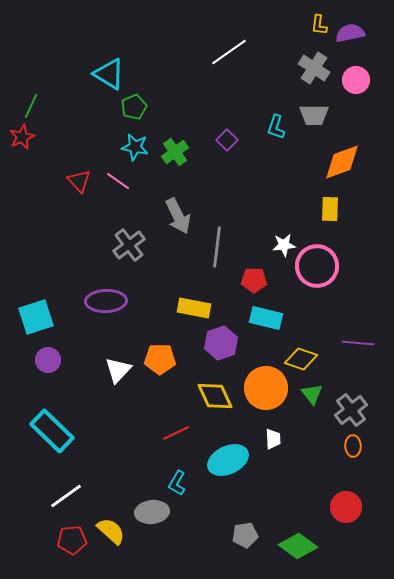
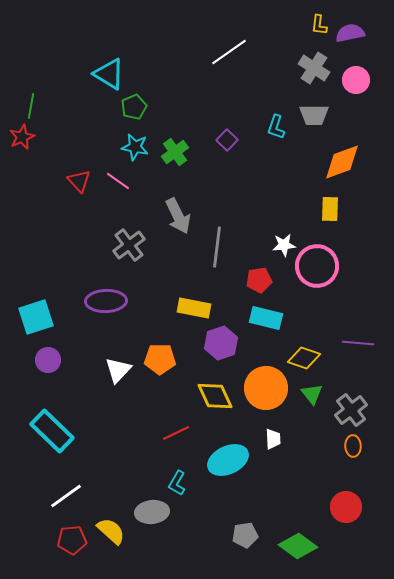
green line at (31, 106): rotated 15 degrees counterclockwise
red pentagon at (254, 280): moved 5 px right; rotated 10 degrees counterclockwise
yellow diamond at (301, 359): moved 3 px right, 1 px up
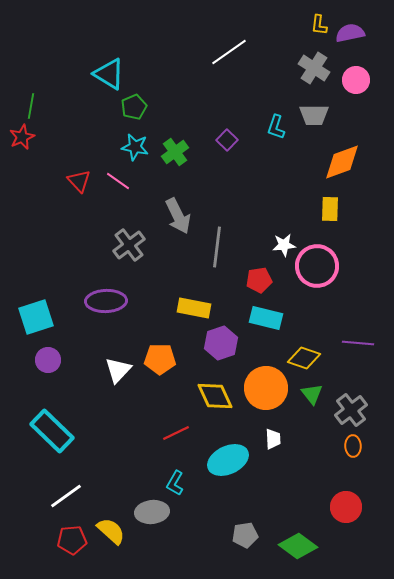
cyan L-shape at (177, 483): moved 2 px left
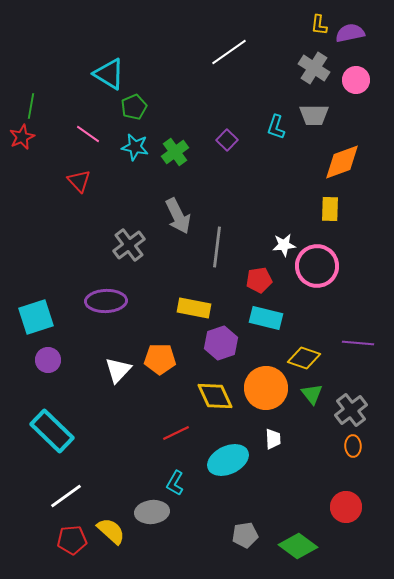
pink line at (118, 181): moved 30 px left, 47 px up
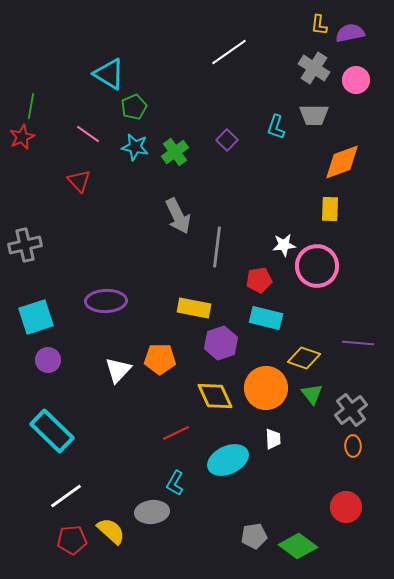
gray cross at (129, 245): moved 104 px left; rotated 24 degrees clockwise
gray pentagon at (245, 535): moved 9 px right, 1 px down
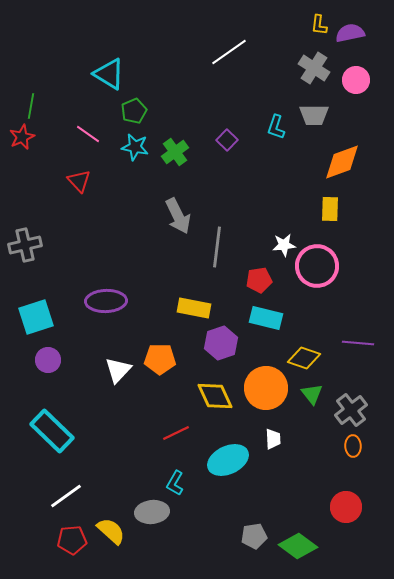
green pentagon at (134, 107): moved 4 px down
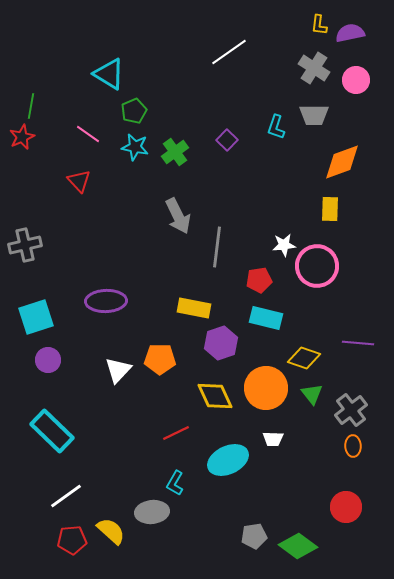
white trapezoid at (273, 439): rotated 95 degrees clockwise
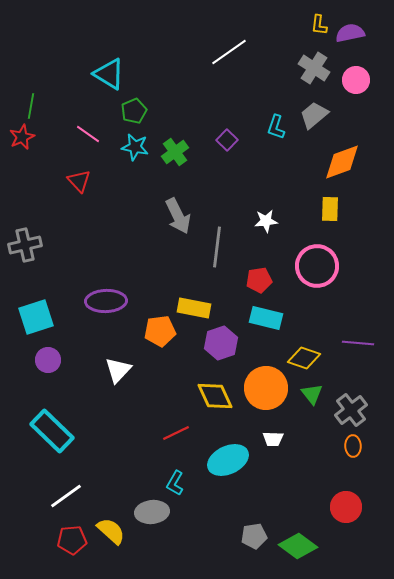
gray trapezoid at (314, 115): rotated 140 degrees clockwise
white star at (284, 245): moved 18 px left, 24 px up
orange pentagon at (160, 359): moved 28 px up; rotated 8 degrees counterclockwise
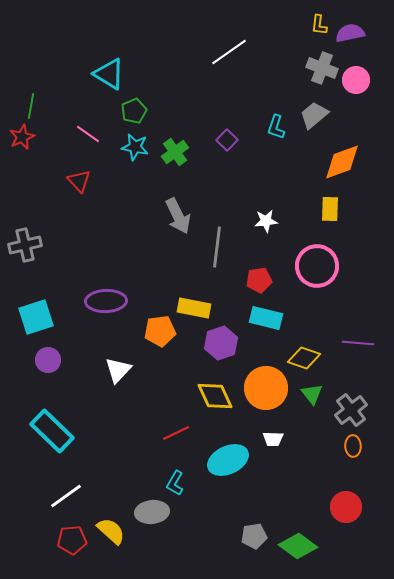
gray cross at (314, 68): moved 8 px right; rotated 12 degrees counterclockwise
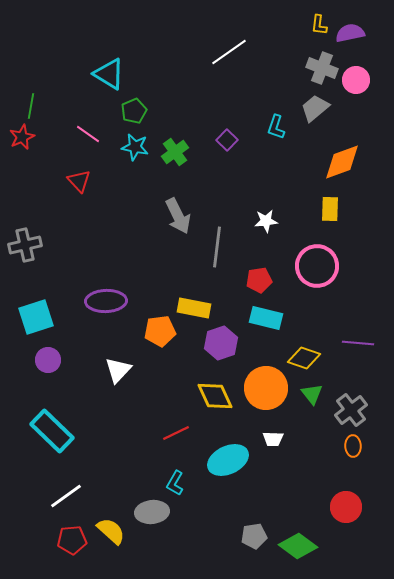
gray trapezoid at (314, 115): moved 1 px right, 7 px up
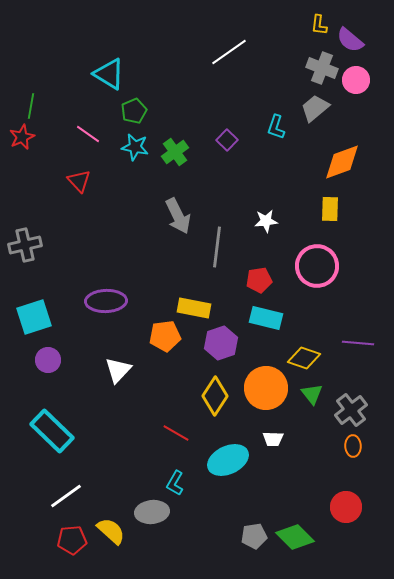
purple semicircle at (350, 33): moved 7 px down; rotated 128 degrees counterclockwise
cyan square at (36, 317): moved 2 px left
orange pentagon at (160, 331): moved 5 px right, 5 px down
yellow diamond at (215, 396): rotated 57 degrees clockwise
red line at (176, 433): rotated 56 degrees clockwise
green diamond at (298, 546): moved 3 px left, 9 px up; rotated 9 degrees clockwise
